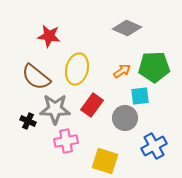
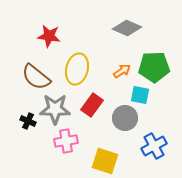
cyan square: moved 1 px up; rotated 18 degrees clockwise
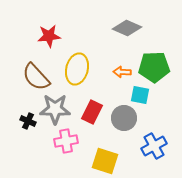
red star: rotated 15 degrees counterclockwise
orange arrow: moved 1 px down; rotated 144 degrees counterclockwise
brown semicircle: rotated 8 degrees clockwise
red rectangle: moved 7 px down; rotated 10 degrees counterclockwise
gray circle: moved 1 px left
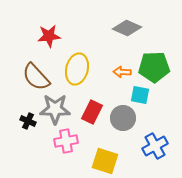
gray circle: moved 1 px left
blue cross: moved 1 px right
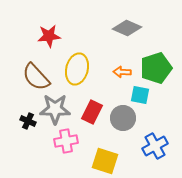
green pentagon: moved 2 px right, 1 px down; rotated 16 degrees counterclockwise
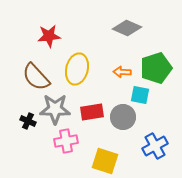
red rectangle: rotated 55 degrees clockwise
gray circle: moved 1 px up
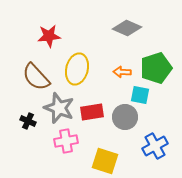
gray star: moved 4 px right, 1 px up; rotated 20 degrees clockwise
gray circle: moved 2 px right
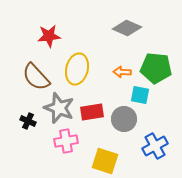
green pentagon: rotated 24 degrees clockwise
gray circle: moved 1 px left, 2 px down
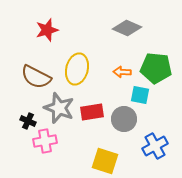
red star: moved 2 px left, 6 px up; rotated 10 degrees counterclockwise
brown semicircle: rotated 20 degrees counterclockwise
pink cross: moved 21 px left
